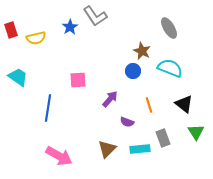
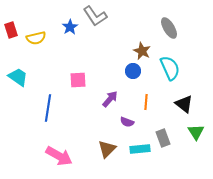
cyan semicircle: rotated 45 degrees clockwise
orange line: moved 3 px left, 3 px up; rotated 21 degrees clockwise
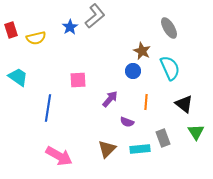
gray L-shape: rotated 95 degrees counterclockwise
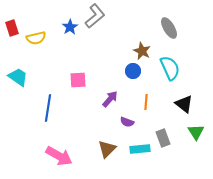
red rectangle: moved 1 px right, 2 px up
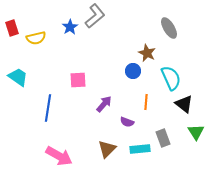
brown star: moved 5 px right, 2 px down
cyan semicircle: moved 1 px right, 10 px down
purple arrow: moved 6 px left, 5 px down
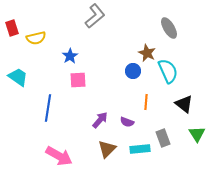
blue star: moved 29 px down
cyan semicircle: moved 3 px left, 7 px up
purple arrow: moved 4 px left, 16 px down
green triangle: moved 1 px right, 2 px down
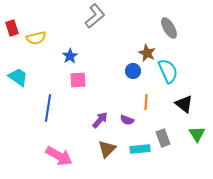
purple semicircle: moved 2 px up
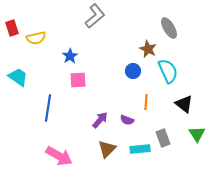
brown star: moved 1 px right, 4 px up
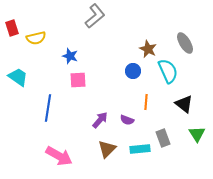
gray ellipse: moved 16 px right, 15 px down
blue star: rotated 21 degrees counterclockwise
